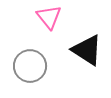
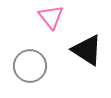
pink triangle: moved 2 px right
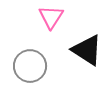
pink triangle: rotated 12 degrees clockwise
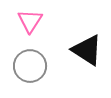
pink triangle: moved 21 px left, 4 px down
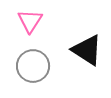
gray circle: moved 3 px right
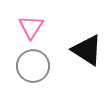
pink triangle: moved 1 px right, 6 px down
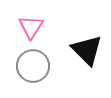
black triangle: rotated 12 degrees clockwise
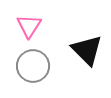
pink triangle: moved 2 px left, 1 px up
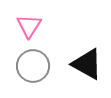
black triangle: moved 14 px down; rotated 16 degrees counterclockwise
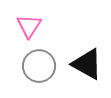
gray circle: moved 6 px right
